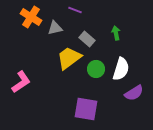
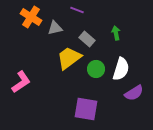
purple line: moved 2 px right
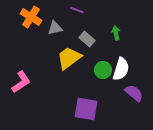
green circle: moved 7 px right, 1 px down
purple semicircle: rotated 108 degrees counterclockwise
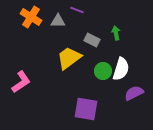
gray triangle: moved 3 px right, 7 px up; rotated 14 degrees clockwise
gray rectangle: moved 5 px right, 1 px down; rotated 14 degrees counterclockwise
green circle: moved 1 px down
purple semicircle: rotated 66 degrees counterclockwise
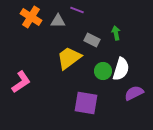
purple square: moved 6 px up
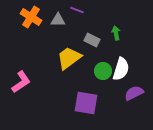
gray triangle: moved 1 px up
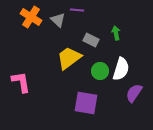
purple line: rotated 16 degrees counterclockwise
gray triangle: rotated 42 degrees clockwise
gray rectangle: moved 1 px left
green circle: moved 3 px left
pink L-shape: rotated 65 degrees counterclockwise
purple semicircle: rotated 30 degrees counterclockwise
